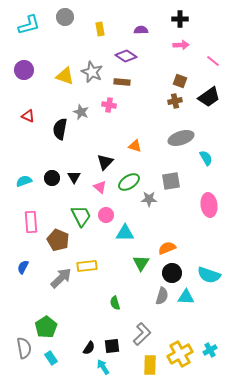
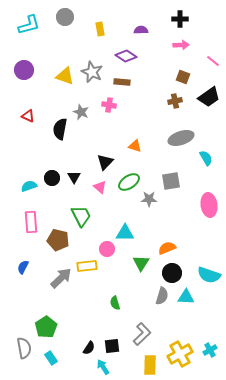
brown square at (180, 81): moved 3 px right, 4 px up
cyan semicircle at (24, 181): moved 5 px right, 5 px down
pink circle at (106, 215): moved 1 px right, 34 px down
brown pentagon at (58, 240): rotated 10 degrees counterclockwise
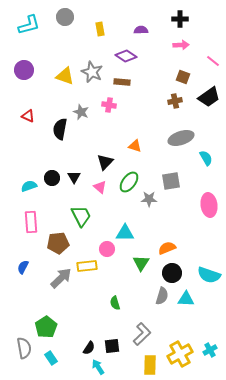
green ellipse at (129, 182): rotated 20 degrees counterclockwise
brown pentagon at (58, 240): moved 3 px down; rotated 20 degrees counterclockwise
cyan triangle at (186, 297): moved 2 px down
cyan arrow at (103, 367): moved 5 px left
